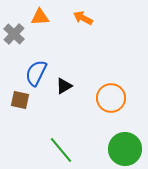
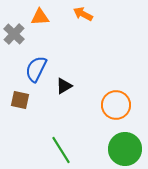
orange arrow: moved 4 px up
blue semicircle: moved 4 px up
orange circle: moved 5 px right, 7 px down
green line: rotated 8 degrees clockwise
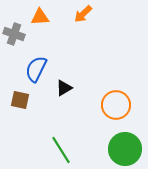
orange arrow: rotated 72 degrees counterclockwise
gray cross: rotated 25 degrees counterclockwise
black triangle: moved 2 px down
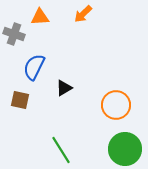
blue semicircle: moved 2 px left, 2 px up
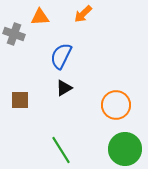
blue semicircle: moved 27 px right, 11 px up
brown square: rotated 12 degrees counterclockwise
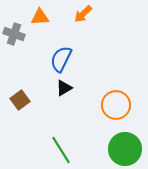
blue semicircle: moved 3 px down
brown square: rotated 36 degrees counterclockwise
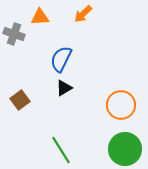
orange circle: moved 5 px right
